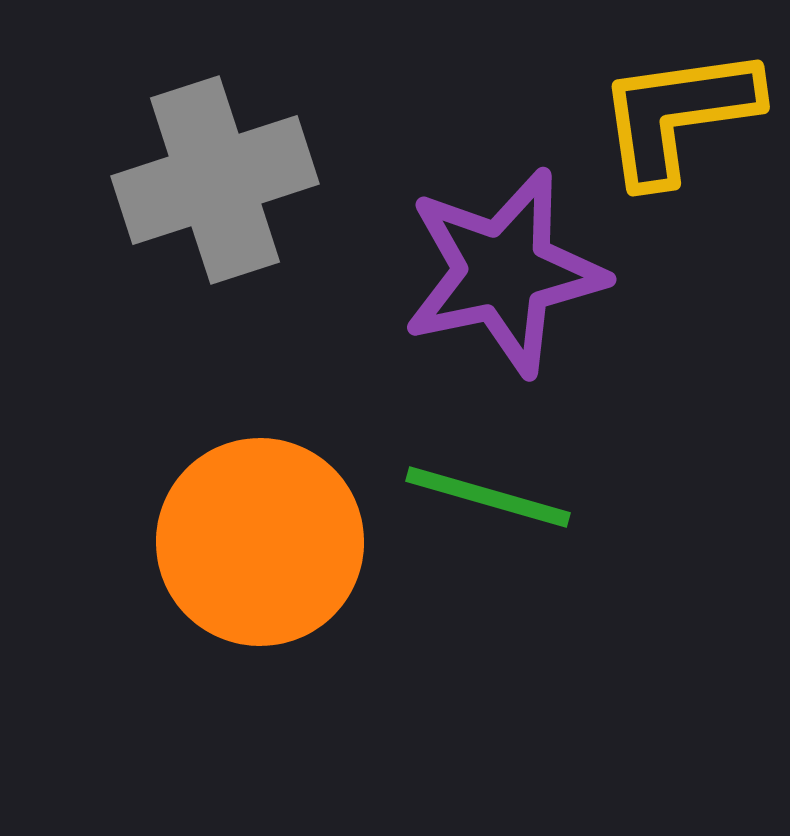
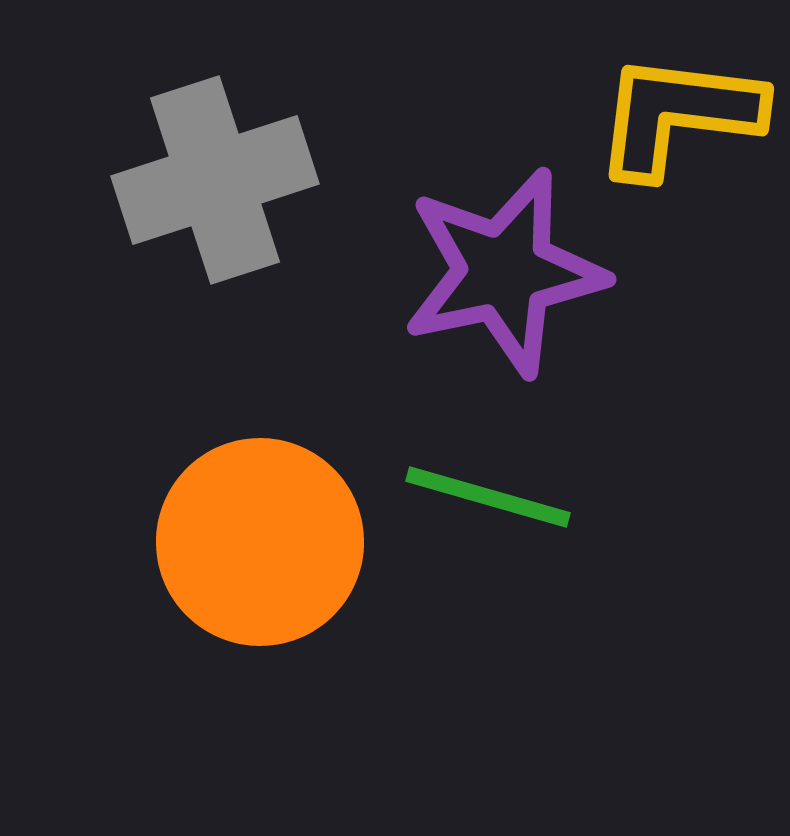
yellow L-shape: rotated 15 degrees clockwise
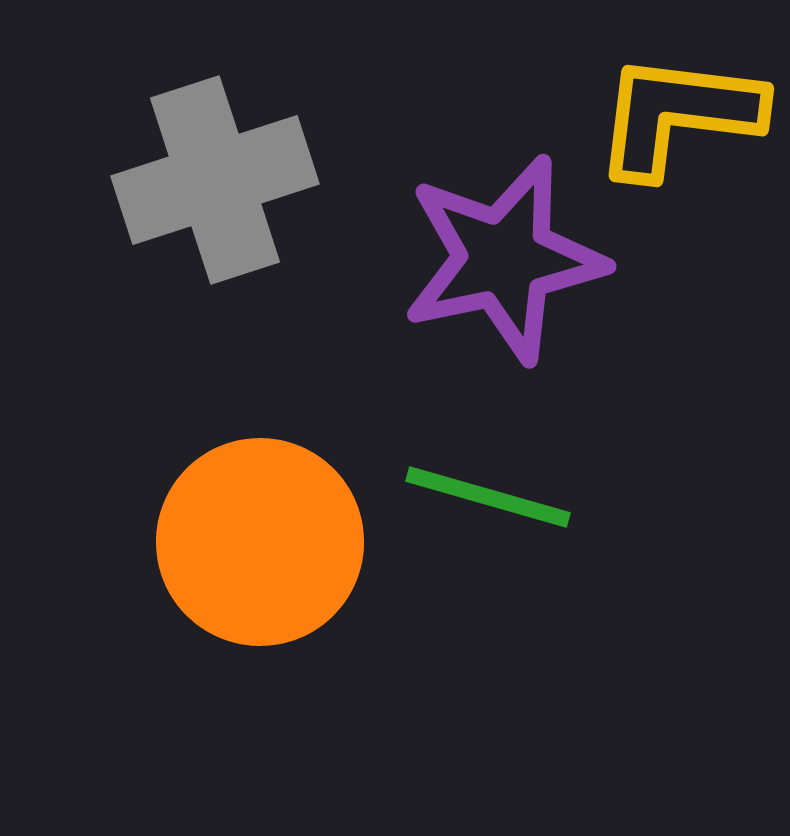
purple star: moved 13 px up
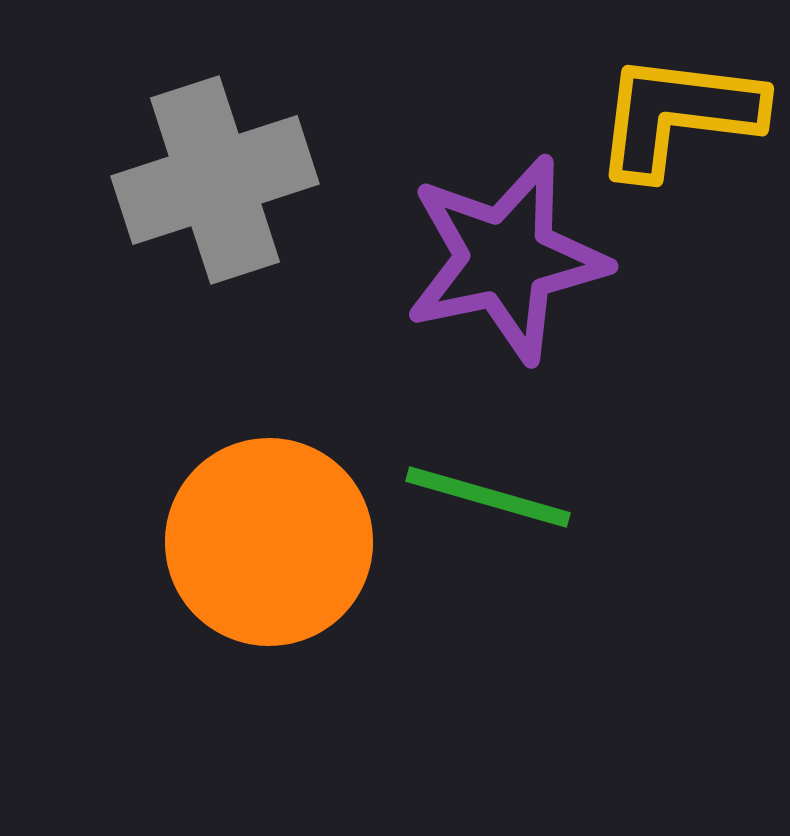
purple star: moved 2 px right
orange circle: moved 9 px right
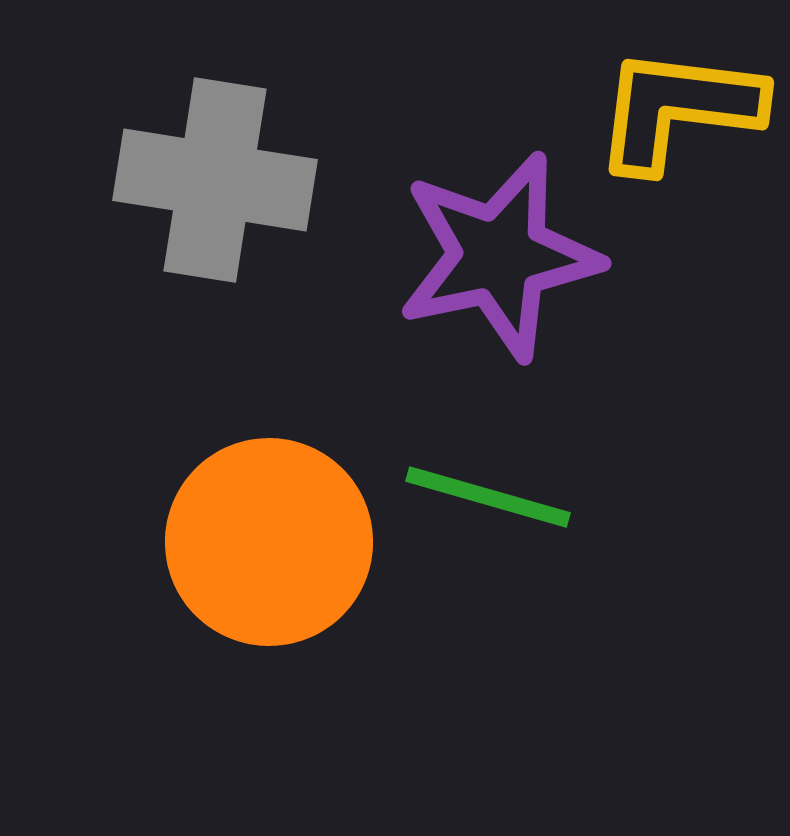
yellow L-shape: moved 6 px up
gray cross: rotated 27 degrees clockwise
purple star: moved 7 px left, 3 px up
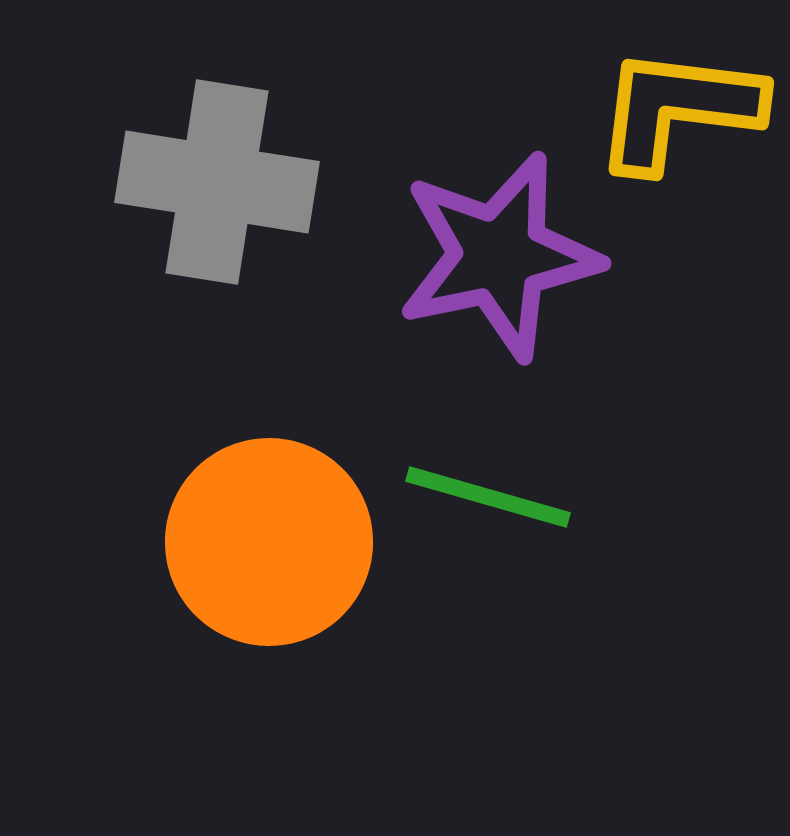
gray cross: moved 2 px right, 2 px down
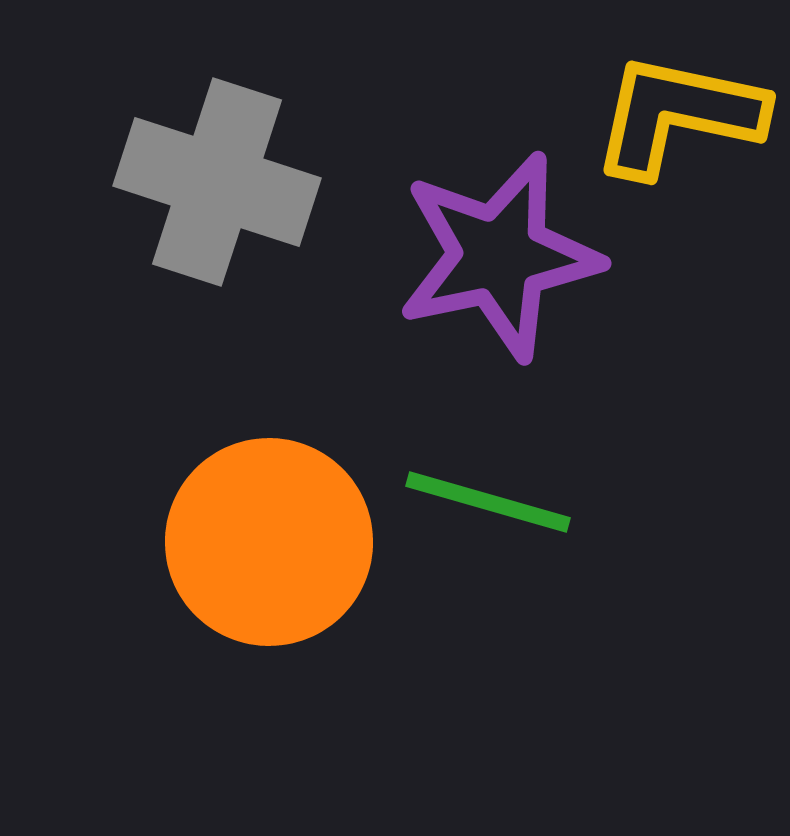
yellow L-shape: moved 6 px down; rotated 5 degrees clockwise
gray cross: rotated 9 degrees clockwise
green line: moved 5 px down
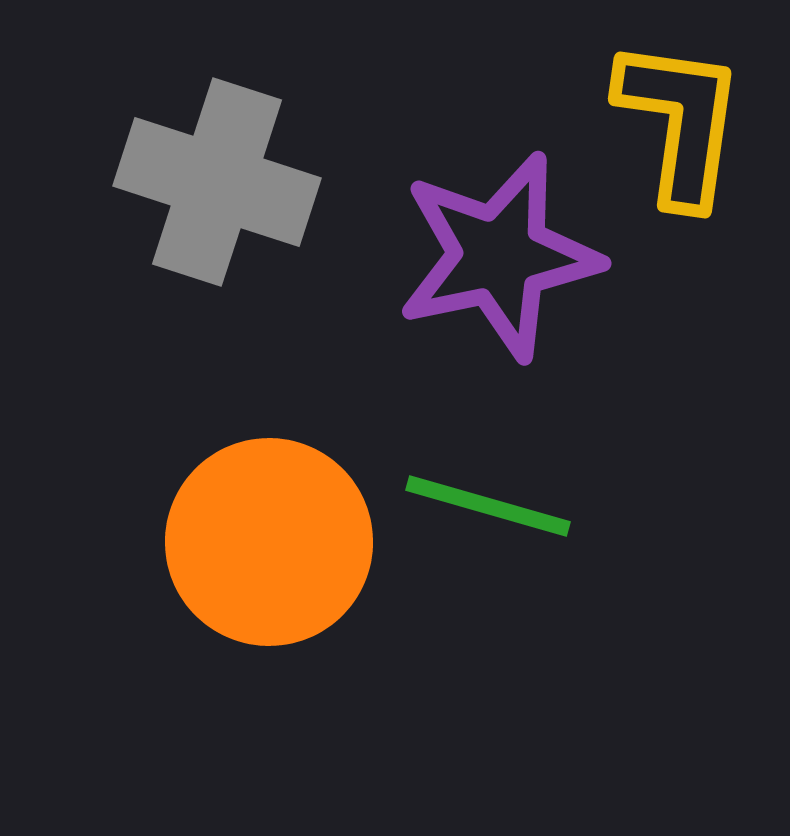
yellow L-shape: moved 2 px right, 7 px down; rotated 86 degrees clockwise
green line: moved 4 px down
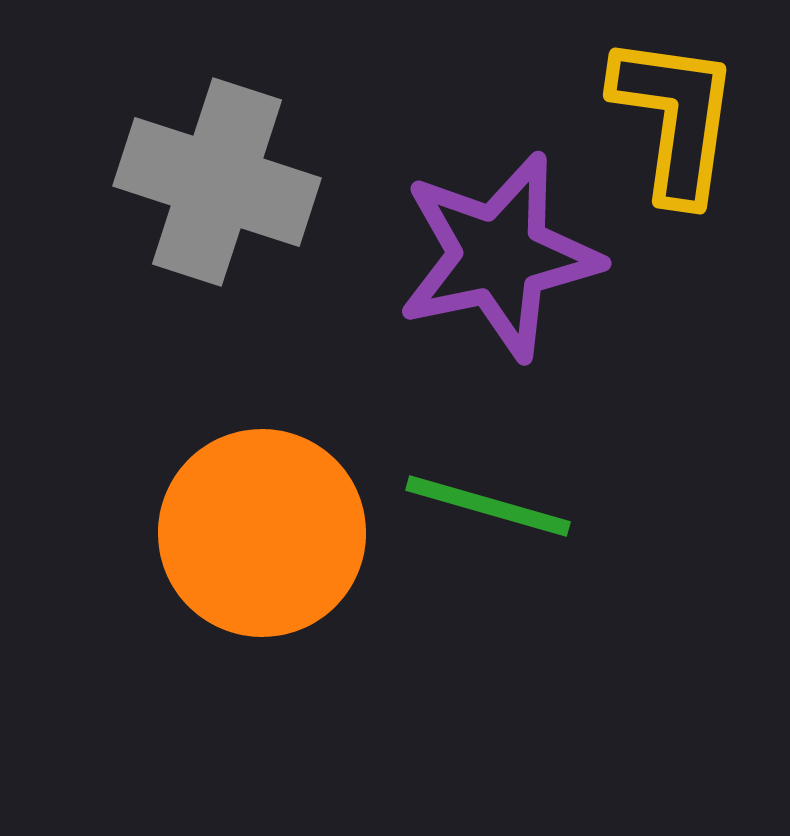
yellow L-shape: moved 5 px left, 4 px up
orange circle: moved 7 px left, 9 px up
